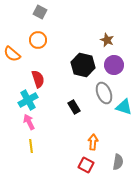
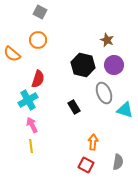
red semicircle: rotated 36 degrees clockwise
cyan triangle: moved 1 px right, 3 px down
pink arrow: moved 3 px right, 3 px down
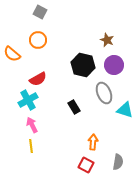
red semicircle: rotated 42 degrees clockwise
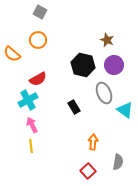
cyan triangle: rotated 18 degrees clockwise
red square: moved 2 px right, 6 px down; rotated 21 degrees clockwise
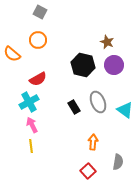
brown star: moved 2 px down
gray ellipse: moved 6 px left, 9 px down
cyan cross: moved 1 px right, 2 px down
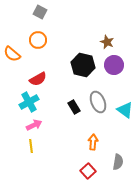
pink arrow: moved 2 px right; rotated 91 degrees clockwise
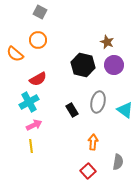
orange semicircle: moved 3 px right
gray ellipse: rotated 35 degrees clockwise
black rectangle: moved 2 px left, 3 px down
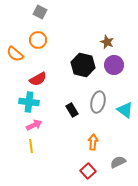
cyan cross: rotated 36 degrees clockwise
gray semicircle: rotated 126 degrees counterclockwise
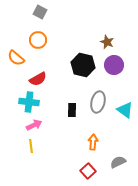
orange semicircle: moved 1 px right, 4 px down
black rectangle: rotated 32 degrees clockwise
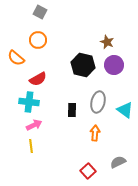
orange arrow: moved 2 px right, 9 px up
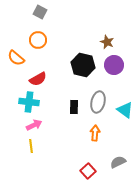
black rectangle: moved 2 px right, 3 px up
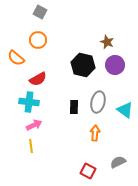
purple circle: moved 1 px right
red square: rotated 21 degrees counterclockwise
